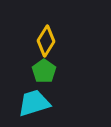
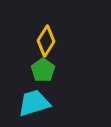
green pentagon: moved 1 px left, 1 px up
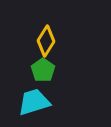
cyan trapezoid: moved 1 px up
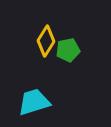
green pentagon: moved 25 px right, 20 px up; rotated 25 degrees clockwise
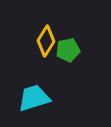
cyan trapezoid: moved 4 px up
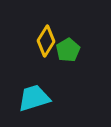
green pentagon: rotated 20 degrees counterclockwise
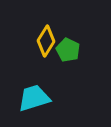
green pentagon: rotated 15 degrees counterclockwise
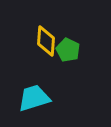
yellow diamond: rotated 28 degrees counterclockwise
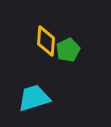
green pentagon: rotated 20 degrees clockwise
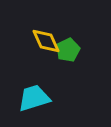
yellow diamond: rotated 28 degrees counterclockwise
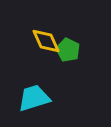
green pentagon: rotated 20 degrees counterclockwise
